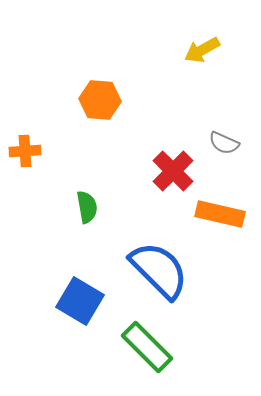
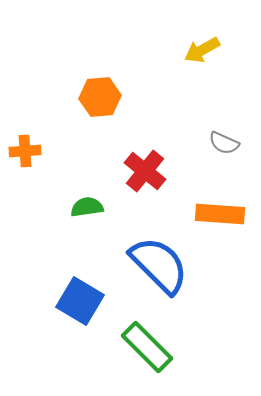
orange hexagon: moved 3 px up; rotated 9 degrees counterclockwise
red cross: moved 28 px left; rotated 6 degrees counterclockwise
green semicircle: rotated 88 degrees counterclockwise
orange rectangle: rotated 9 degrees counterclockwise
blue semicircle: moved 5 px up
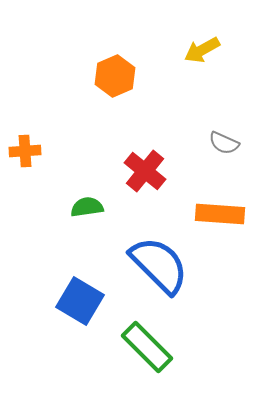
orange hexagon: moved 15 px right, 21 px up; rotated 18 degrees counterclockwise
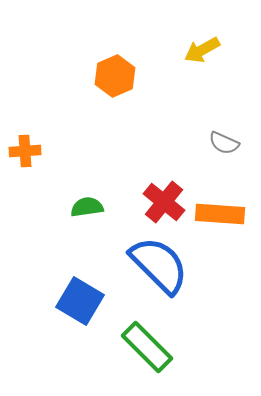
red cross: moved 19 px right, 31 px down
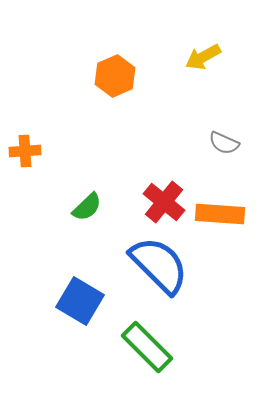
yellow arrow: moved 1 px right, 7 px down
green semicircle: rotated 144 degrees clockwise
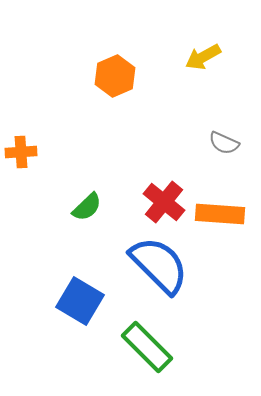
orange cross: moved 4 px left, 1 px down
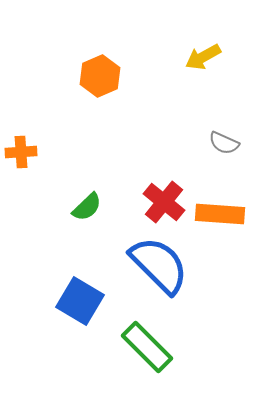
orange hexagon: moved 15 px left
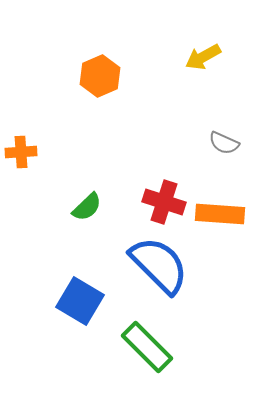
red cross: rotated 21 degrees counterclockwise
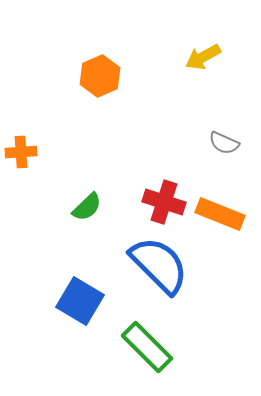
orange rectangle: rotated 18 degrees clockwise
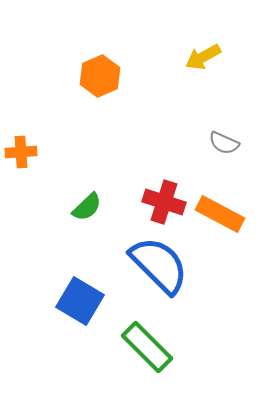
orange rectangle: rotated 6 degrees clockwise
